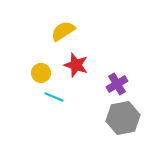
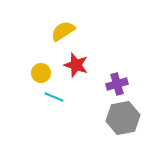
purple cross: rotated 15 degrees clockwise
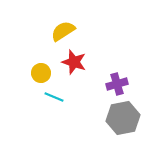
red star: moved 2 px left, 3 px up
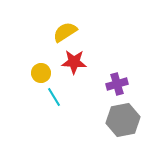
yellow semicircle: moved 2 px right, 1 px down
red star: rotated 15 degrees counterclockwise
cyan line: rotated 36 degrees clockwise
gray hexagon: moved 2 px down
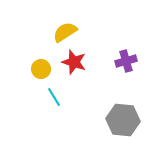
red star: rotated 15 degrees clockwise
yellow circle: moved 4 px up
purple cross: moved 9 px right, 23 px up
gray hexagon: rotated 16 degrees clockwise
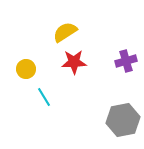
red star: rotated 20 degrees counterclockwise
yellow circle: moved 15 px left
cyan line: moved 10 px left
gray hexagon: rotated 16 degrees counterclockwise
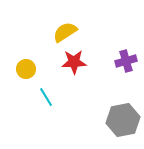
cyan line: moved 2 px right
